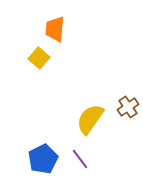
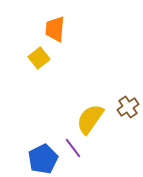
yellow square: rotated 10 degrees clockwise
purple line: moved 7 px left, 11 px up
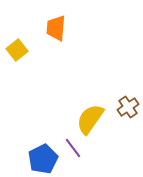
orange trapezoid: moved 1 px right, 1 px up
yellow square: moved 22 px left, 8 px up
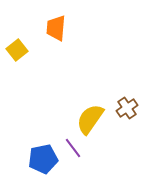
brown cross: moved 1 px left, 1 px down
blue pentagon: rotated 16 degrees clockwise
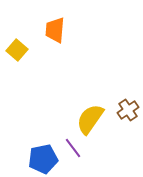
orange trapezoid: moved 1 px left, 2 px down
yellow square: rotated 10 degrees counterclockwise
brown cross: moved 1 px right, 2 px down
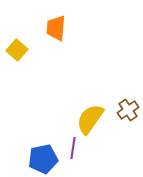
orange trapezoid: moved 1 px right, 2 px up
purple line: rotated 45 degrees clockwise
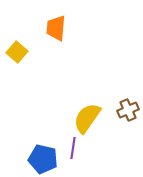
yellow square: moved 2 px down
brown cross: rotated 10 degrees clockwise
yellow semicircle: moved 3 px left, 1 px up
blue pentagon: rotated 24 degrees clockwise
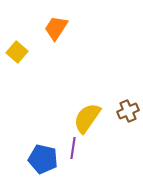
orange trapezoid: rotated 28 degrees clockwise
brown cross: moved 1 px down
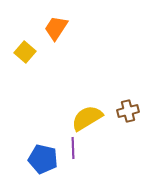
yellow square: moved 8 px right
brown cross: rotated 10 degrees clockwise
yellow semicircle: rotated 24 degrees clockwise
purple line: rotated 10 degrees counterclockwise
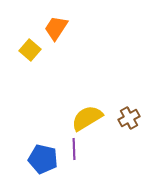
yellow square: moved 5 px right, 2 px up
brown cross: moved 1 px right, 7 px down; rotated 15 degrees counterclockwise
purple line: moved 1 px right, 1 px down
